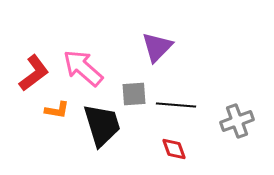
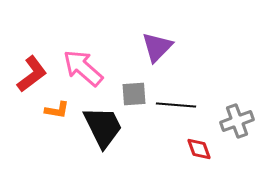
red L-shape: moved 2 px left, 1 px down
black trapezoid: moved 1 px right, 2 px down; rotated 9 degrees counterclockwise
red diamond: moved 25 px right
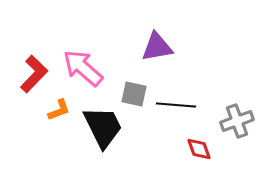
purple triangle: rotated 36 degrees clockwise
red L-shape: moved 2 px right; rotated 9 degrees counterclockwise
gray square: rotated 16 degrees clockwise
orange L-shape: moved 2 px right; rotated 30 degrees counterclockwise
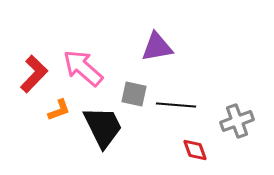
red diamond: moved 4 px left, 1 px down
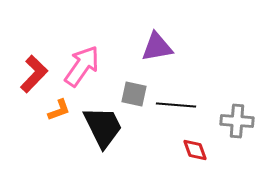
pink arrow: moved 1 px left, 2 px up; rotated 84 degrees clockwise
gray cross: rotated 24 degrees clockwise
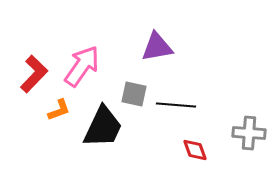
gray cross: moved 12 px right, 12 px down
black trapezoid: rotated 51 degrees clockwise
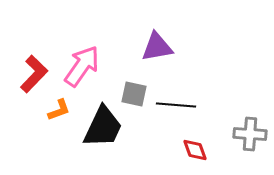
gray cross: moved 1 px right, 1 px down
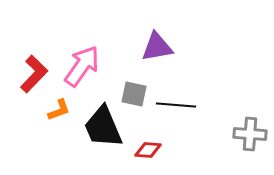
black trapezoid: rotated 132 degrees clockwise
red diamond: moved 47 px left; rotated 64 degrees counterclockwise
